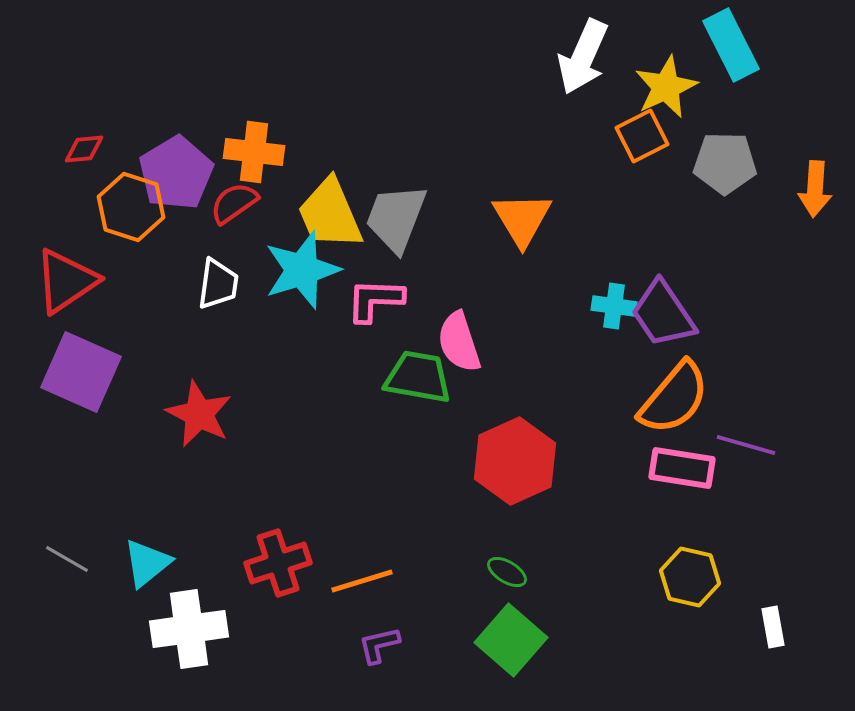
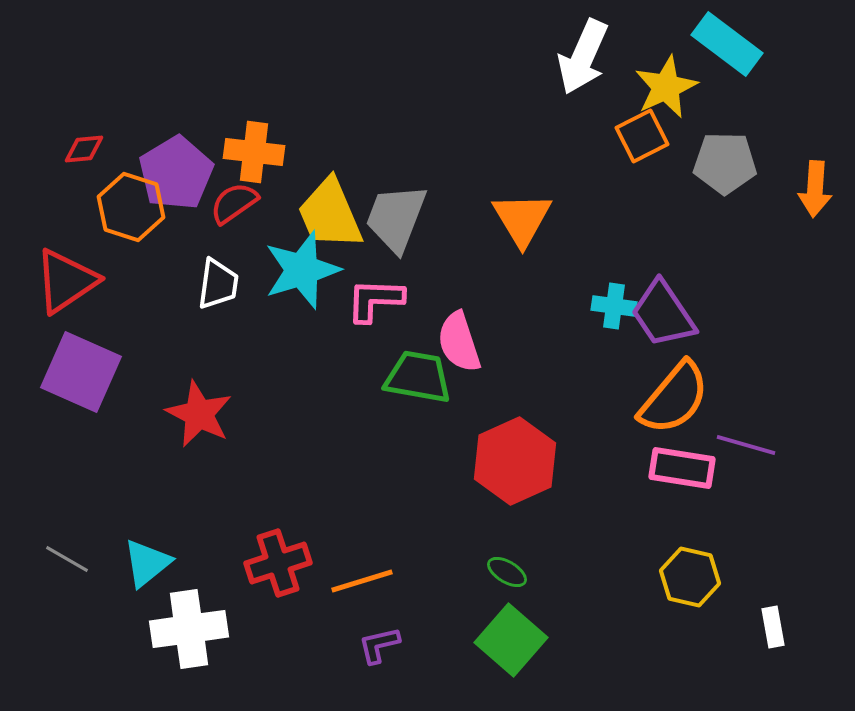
cyan rectangle: moved 4 px left, 1 px up; rotated 26 degrees counterclockwise
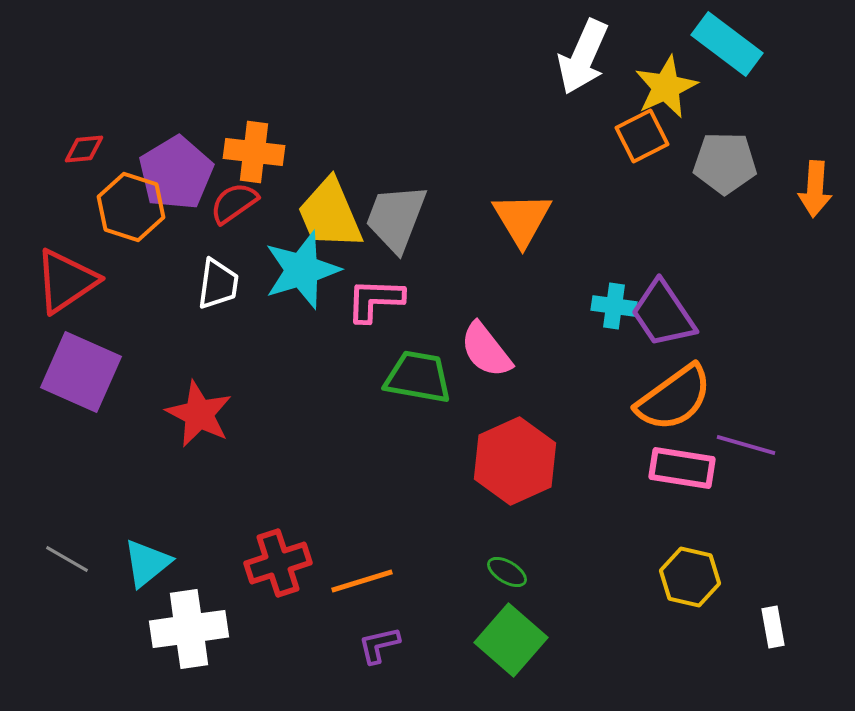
pink semicircle: moved 27 px right, 8 px down; rotated 20 degrees counterclockwise
orange semicircle: rotated 14 degrees clockwise
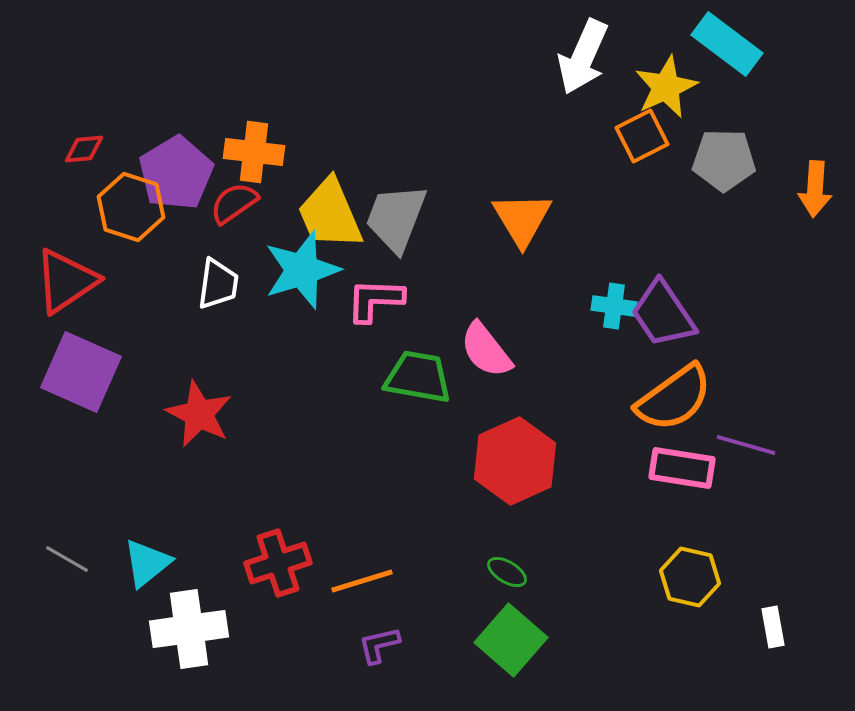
gray pentagon: moved 1 px left, 3 px up
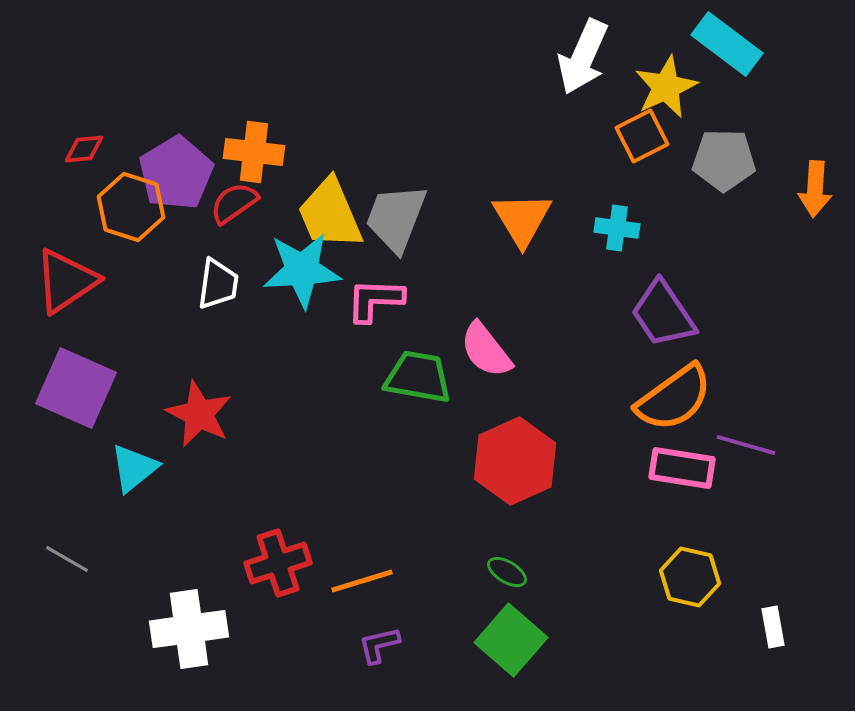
cyan star: rotated 14 degrees clockwise
cyan cross: moved 3 px right, 78 px up
purple square: moved 5 px left, 16 px down
cyan triangle: moved 13 px left, 95 px up
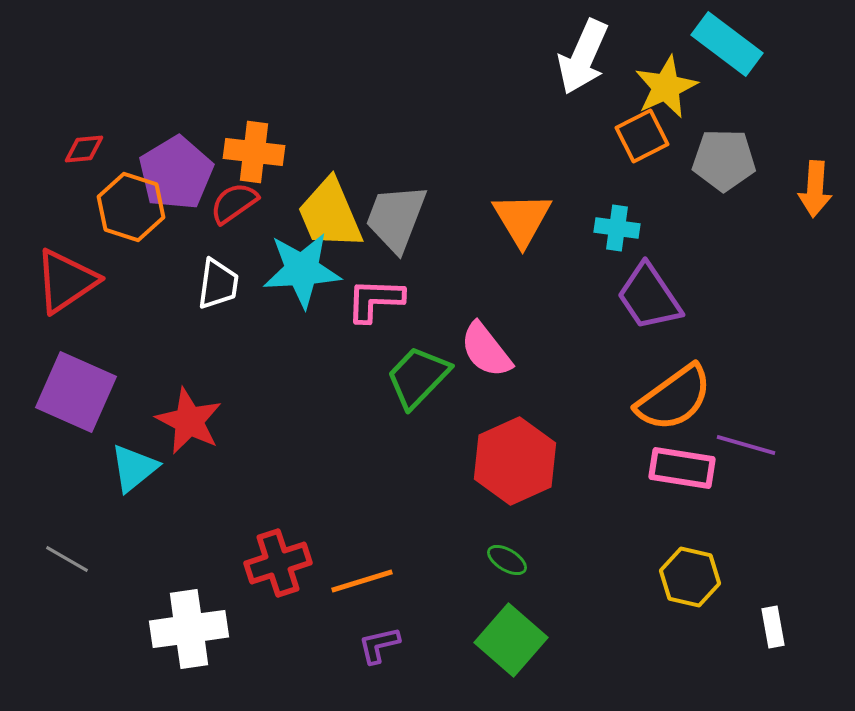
purple trapezoid: moved 14 px left, 17 px up
green trapezoid: rotated 56 degrees counterclockwise
purple square: moved 4 px down
red star: moved 10 px left, 7 px down
green ellipse: moved 12 px up
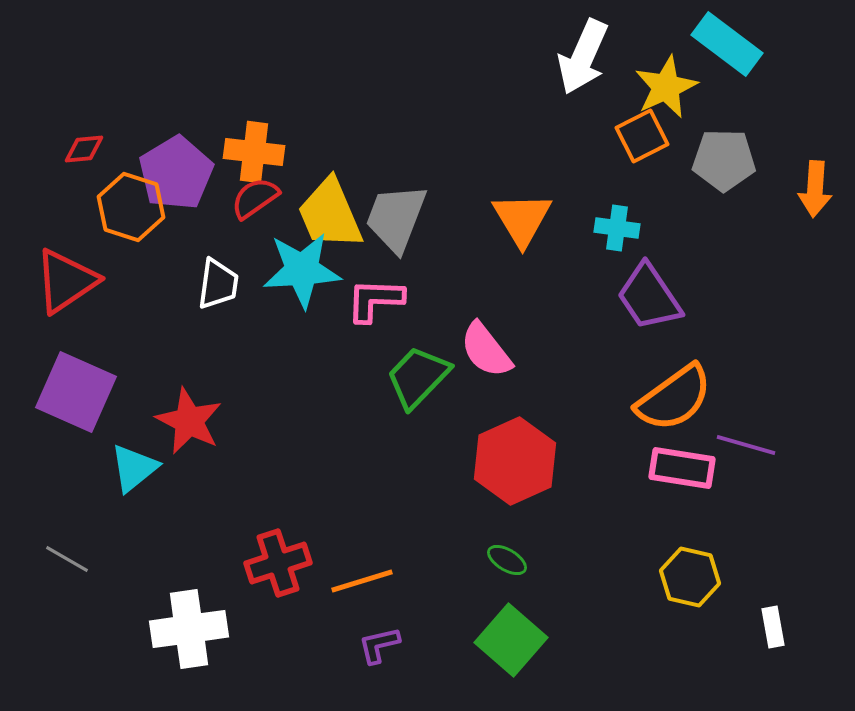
red semicircle: moved 21 px right, 5 px up
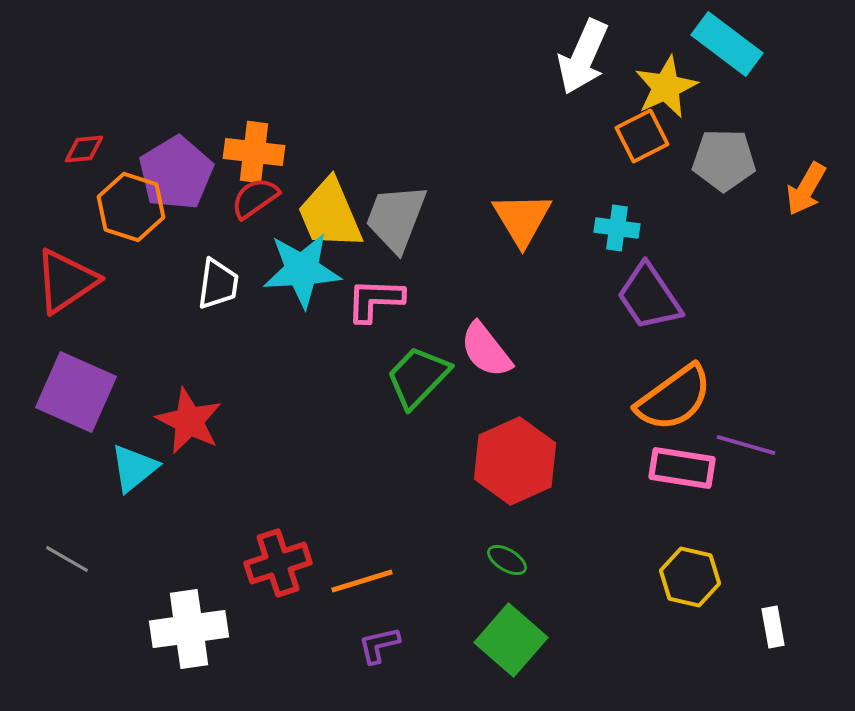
orange arrow: moved 9 px left; rotated 26 degrees clockwise
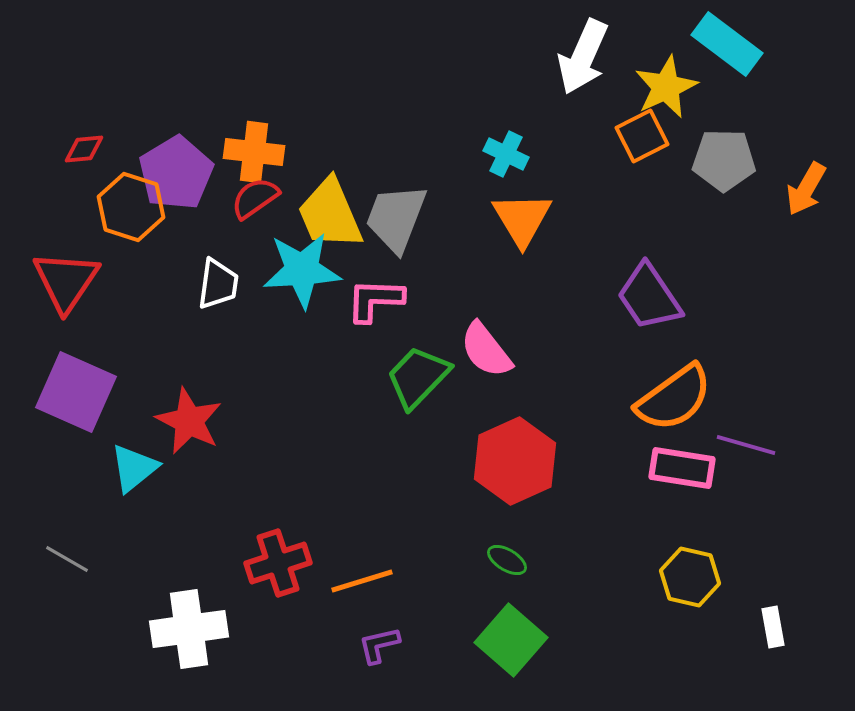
cyan cross: moved 111 px left, 74 px up; rotated 18 degrees clockwise
red triangle: rotated 22 degrees counterclockwise
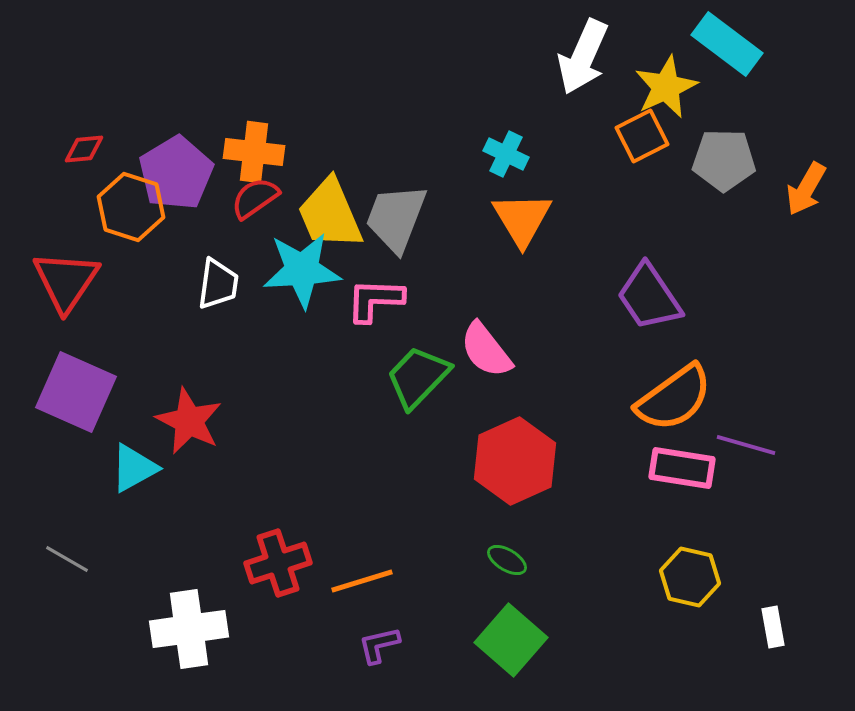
cyan triangle: rotated 10 degrees clockwise
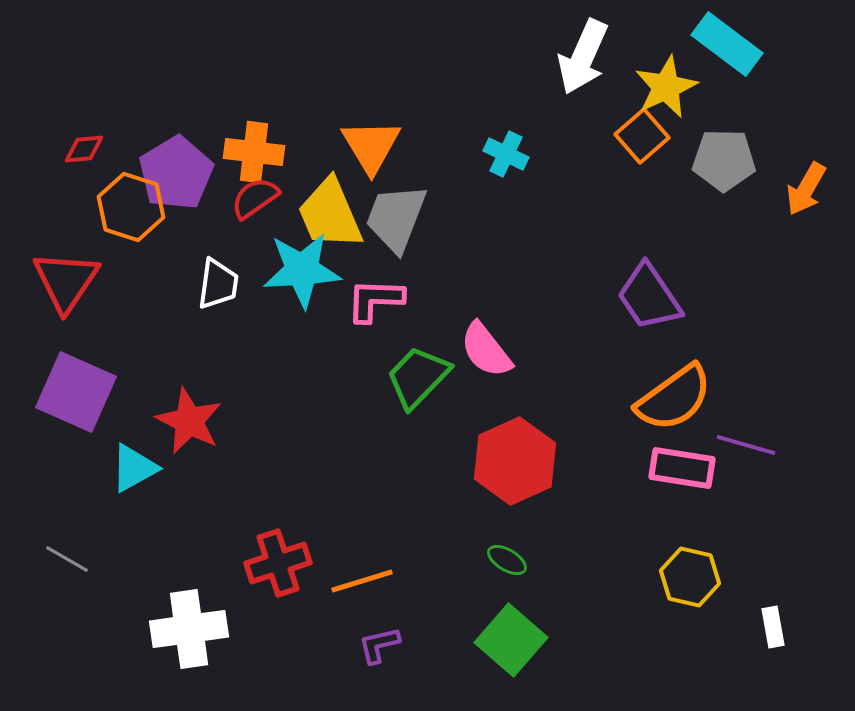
orange square: rotated 14 degrees counterclockwise
orange triangle: moved 151 px left, 73 px up
